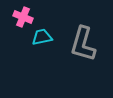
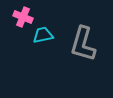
cyan trapezoid: moved 1 px right, 2 px up
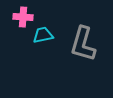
pink cross: rotated 18 degrees counterclockwise
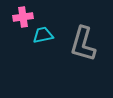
pink cross: rotated 12 degrees counterclockwise
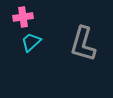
cyan trapezoid: moved 12 px left, 7 px down; rotated 30 degrees counterclockwise
